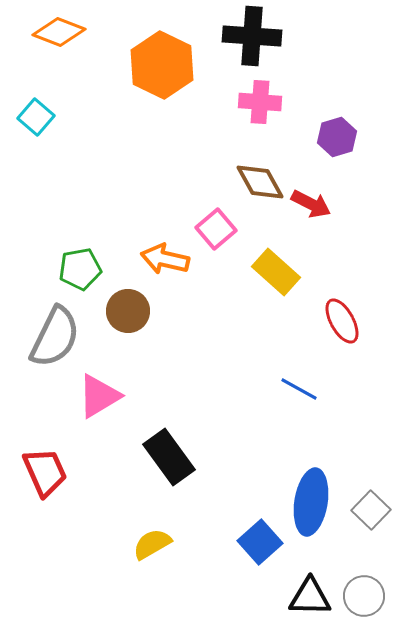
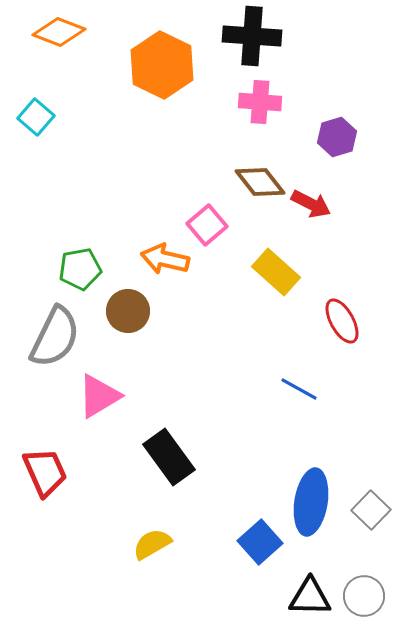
brown diamond: rotated 9 degrees counterclockwise
pink square: moved 9 px left, 4 px up
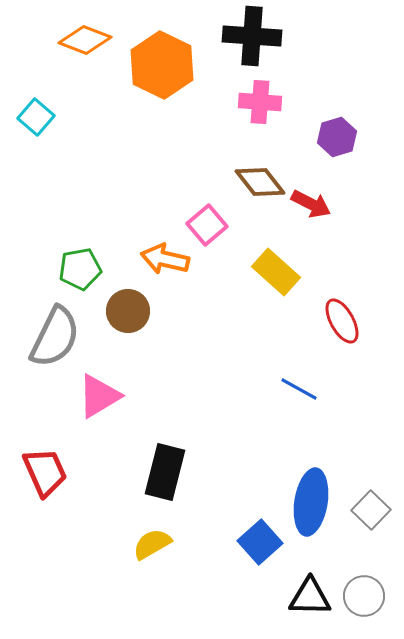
orange diamond: moved 26 px right, 8 px down
black rectangle: moved 4 px left, 15 px down; rotated 50 degrees clockwise
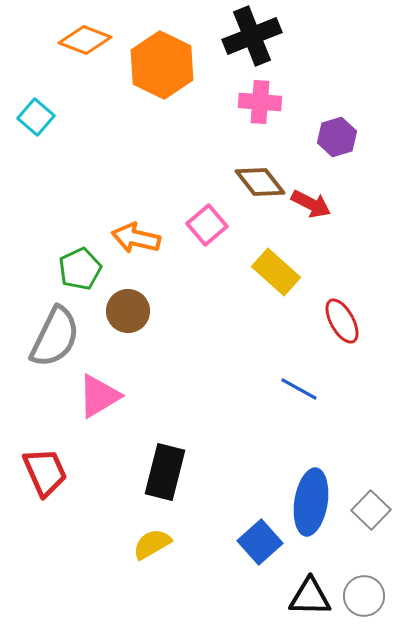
black cross: rotated 26 degrees counterclockwise
orange arrow: moved 29 px left, 21 px up
green pentagon: rotated 15 degrees counterclockwise
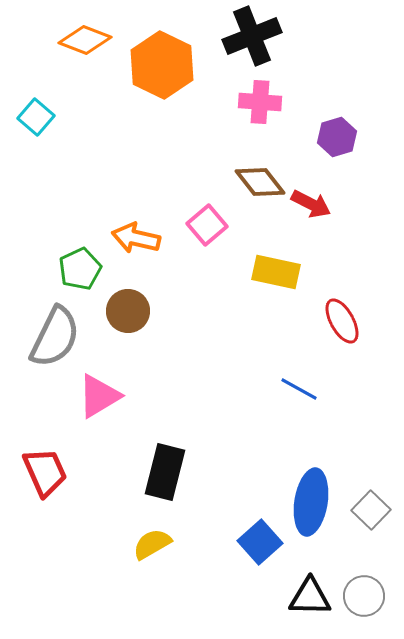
yellow rectangle: rotated 30 degrees counterclockwise
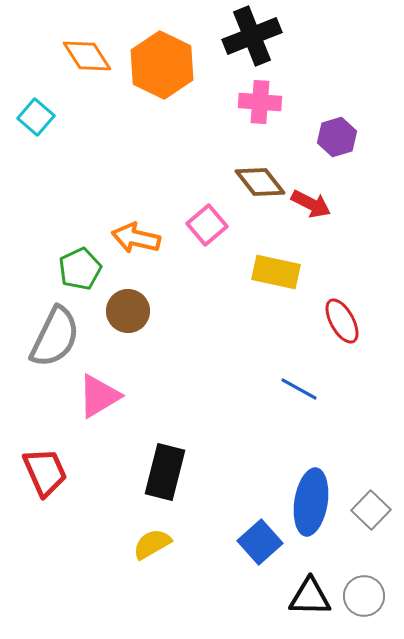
orange diamond: moved 2 px right, 16 px down; rotated 36 degrees clockwise
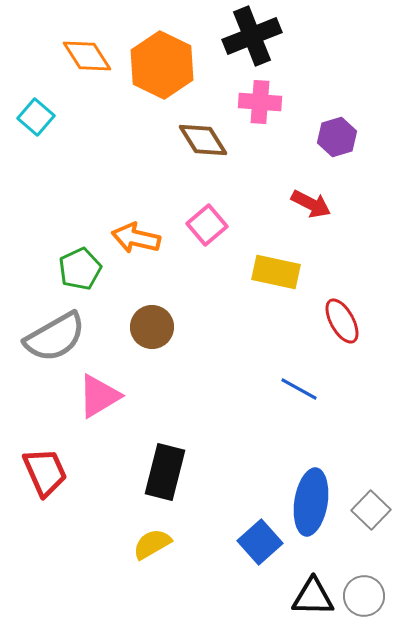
brown diamond: moved 57 px left, 42 px up; rotated 6 degrees clockwise
brown circle: moved 24 px right, 16 px down
gray semicircle: rotated 34 degrees clockwise
black triangle: moved 3 px right
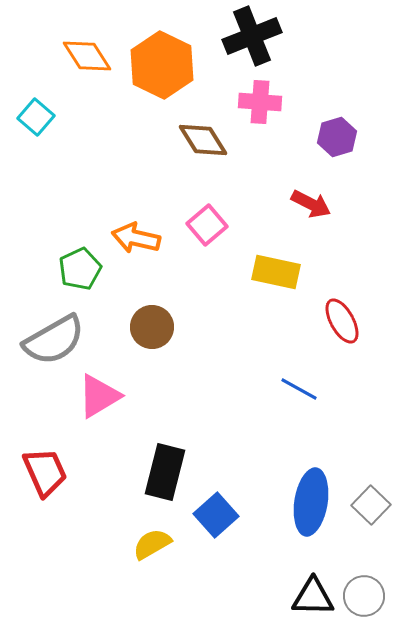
gray semicircle: moved 1 px left, 3 px down
gray square: moved 5 px up
blue square: moved 44 px left, 27 px up
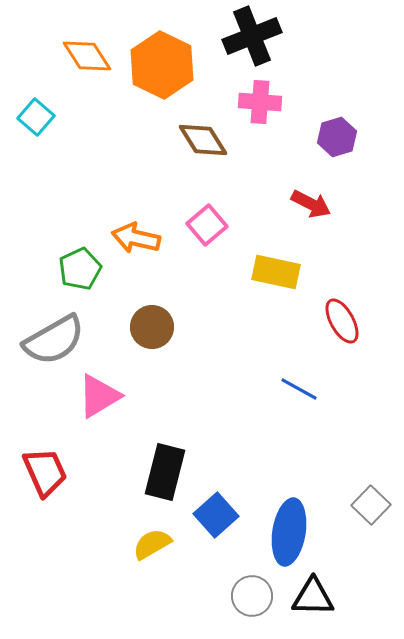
blue ellipse: moved 22 px left, 30 px down
gray circle: moved 112 px left
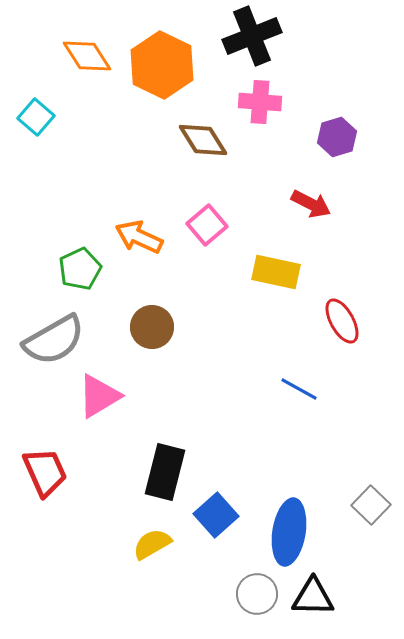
orange arrow: moved 3 px right, 1 px up; rotated 12 degrees clockwise
gray circle: moved 5 px right, 2 px up
